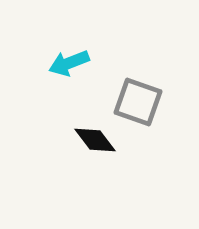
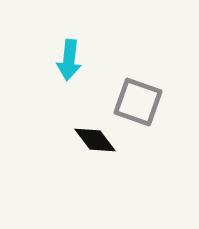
cyan arrow: moved 3 px up; rotated 63 degrees counterclockwise
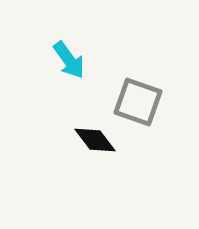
cyan arrow: rotated 42 degrees counterclockwise
